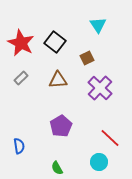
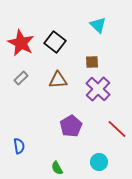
cyan triangle: rotated 12 degrees counterclockwise
brown square: moved 5 px right, 4 px down; rotated 24 degrees clockwise
purple cross: moved 2 px left, 1 px down
purple pentagon: moved 10 px right
red line: moved 7 px right, 9 px up
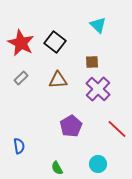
cyan circle: moved 1 px left, 2 px down
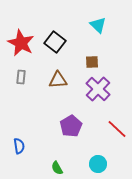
gray rectangle: moved 1 px up; rotated 40 degrees counterclockwise
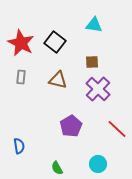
cyan triangle: moved 4 px left; rotated 36 degrees counterclockwise
brown triangle: rotated 18 degrees clockwise
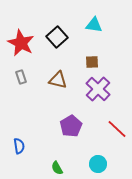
black square: moved 2 px right, 5 px up; rotated 10 degrees clockwise
gray rectangle: rotated 24 degrees counterclockwise
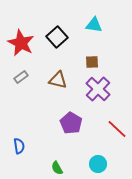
gray rectangle: rotated 72 degrees clockwise
purple pentagon: moved 3 px up; rotated 10 degrees counterclockwise
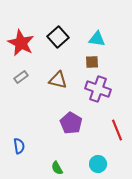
cyan triangle: moved 3 px right, 14 px down
black square: moved 1 px right
purple cross: rotated 25 degrees counterclockwise
red line: moved 1 px down; rotated 25 degrees clockwise
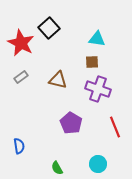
black square: moved 9 px left, 9 px up
red line: moved 2 px left, 3 px up
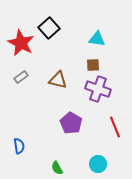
brown square: moved 1 px right, 3 px down
